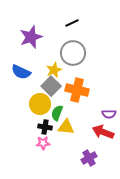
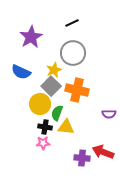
purple star: rotated 10 degrees counterclockwise
red arrow: moved 20 px down
purple cross: moved 7 px left; rotated 35 degrees clockwise
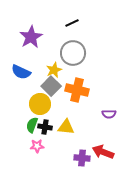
green semicircle: moved 25 px left, 12 px down
pink star: moved 6 px left, 3 px down
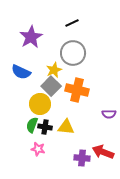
pink star: moved 1 px right, 3 px down; rotated 16 degrees clockwise
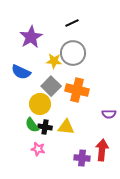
yellow star: moved 9 px up; rotated 28 degrees clockwise
green semicircle: rotated 56 degrees counterclockwise
red arrow: moved 1 px left, 2 px up; rotated 75 degrees clockwise
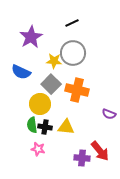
gray square: moved 2 px up
purple semicircle: rotated 24 degrees clockwise
green semicircle: rotated 28 degrees clockwise
red arrow: moved 2 px left, 1 px down; rotated 135 degrees clockwise
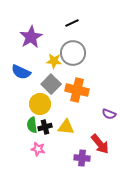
black cross: rotated 24 degrees counterclockwise
red arrow: moved 7 px up
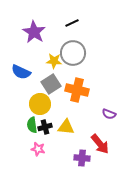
purple star: moved 3 px right, 5 px up; rotated 10 degrees counterclockwise
gray square: rotated 12 degrees clockwise
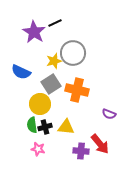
black line: moved 17 px left
yellow star: rotated 21 degrees counterclockwise
purple cross: moved 1 px left, 7 px up
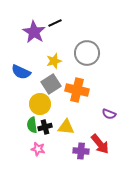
gray circle: moved 14 px right
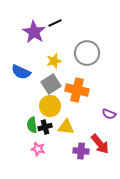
yellow circle: moved 10 px right, 2 px down
